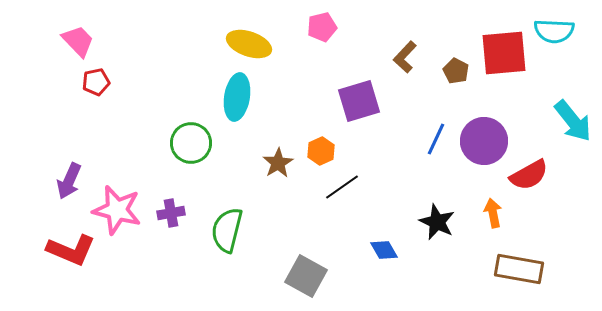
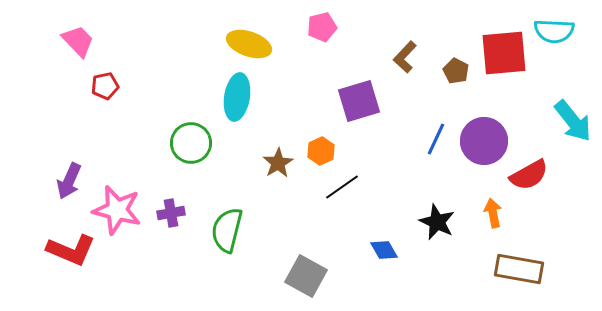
red pentagon: moved 9 px right, 4 px down
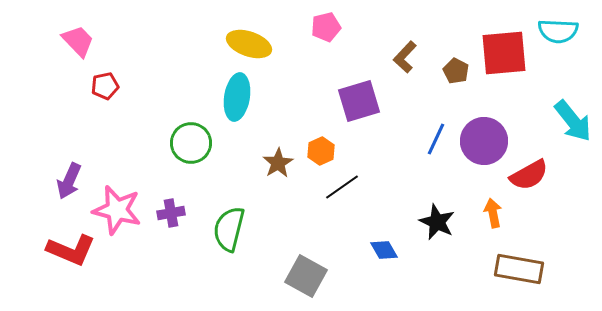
pink pentagon: moved 4 px right
cyan semicircle: moved 4 px right
green semicircle: moved 2 px right, 1 px up
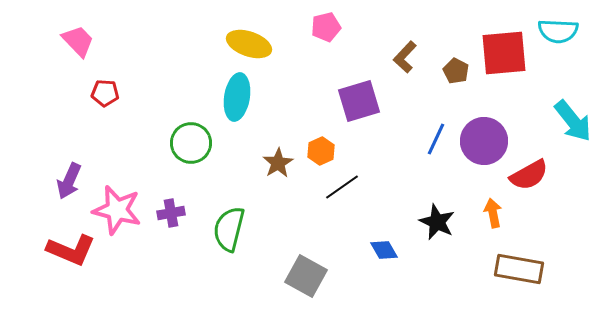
red pentagon: moved 7 px down; rotated 16 degrees clockwise
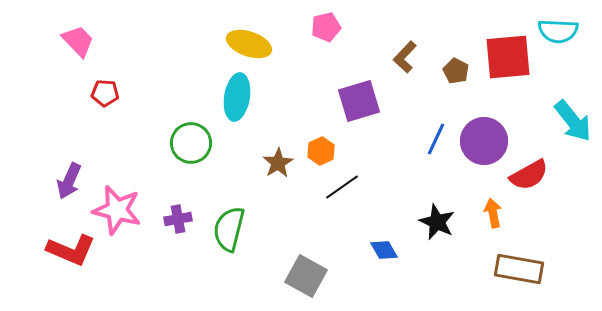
red square: moved 4 px right, 4 px down
purple cross: moved 7 px right, 6 px down
